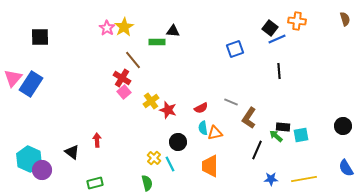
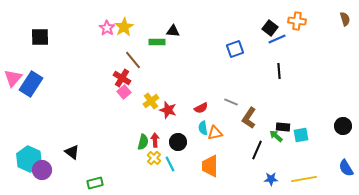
red arrow at (97, 140): moved 58 px right
green semicircle at (147, 183): moved 4 px left, 41 px up; rotated 28 degrees clockwise
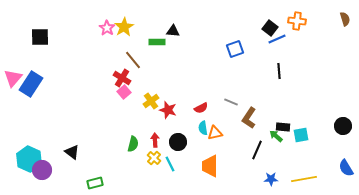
green semicircle at (143, 142): moved 10 px left, 2 px down
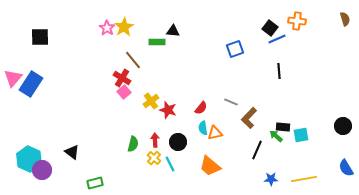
red semicircle at (201, 108): rotated 24 degrees counterclockwise
brown L-shape at (249, 118): rotated 10 degrees clockwise
orange trapezoid at (210, 166): rotated 50 degrees counterclockwise
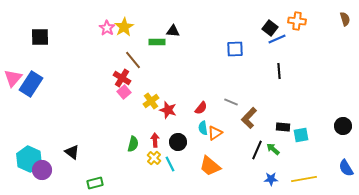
blue square at (235, 49): rotated 18 degrees clockwise
orange triangle at (215, 133): rotated 21 degrees counterclockwise
green arrow at (276, 136): moved 3 px left, 13 px down
